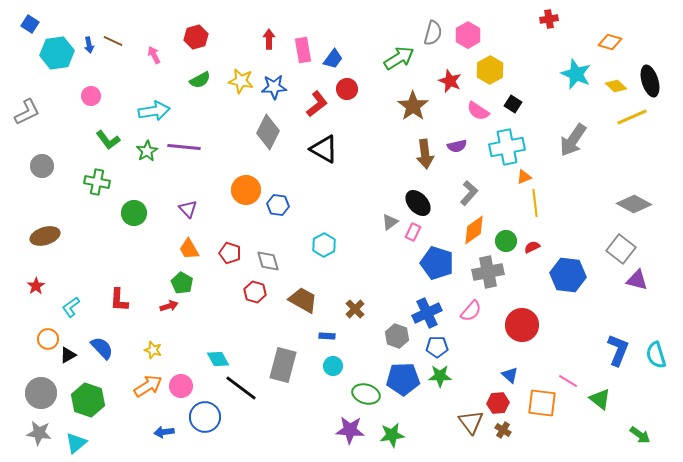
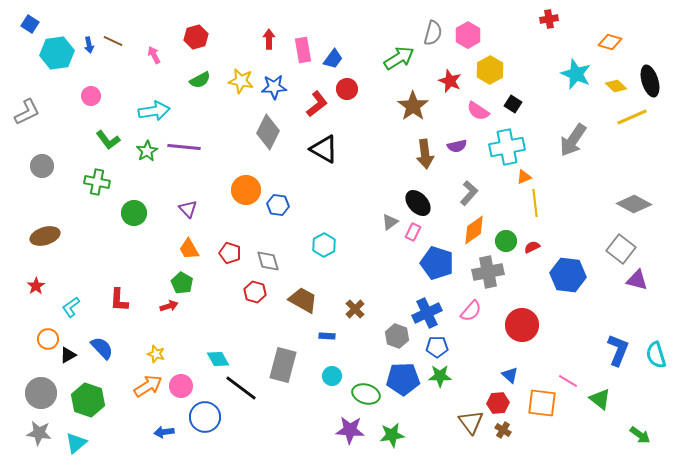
yellow star at (153, 350): moved 3 px right, 4 px down
cyan circle at (333, 366): moved 1 px left, 10 px down
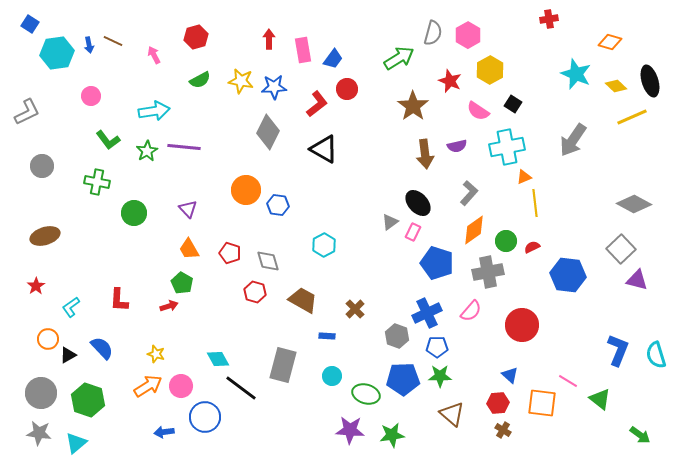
gray square at (621, 249): rotated 8 degrees clockwise
brown triangle at (471, 422): moved 19 px left, 8 px up; rotated 12 degrees counterclockwise
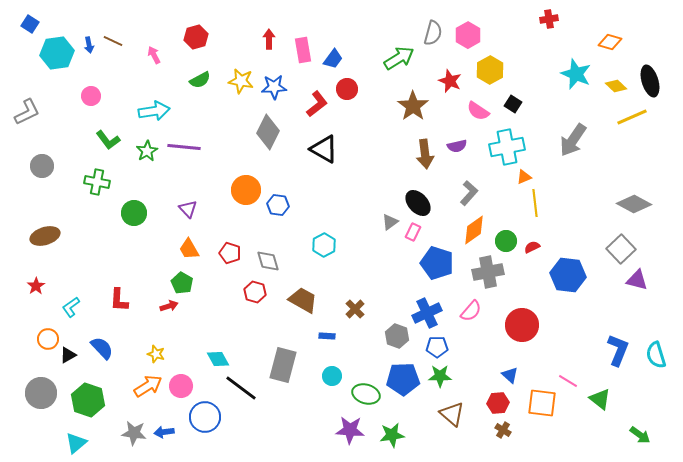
gray star at (39, 433): moved 95 px right
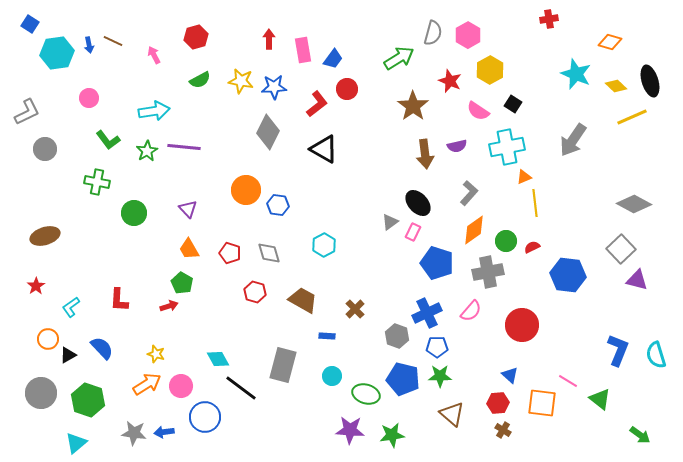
pink circle at (91, 96): moved 2 px left, 2 px down
gray circle at (42, 166): moved 3 px right, 17 px up
gray diamond at (268, 261): moved 1 px right, 8 px up
blue pentagon at (403, 379): rotated 16 degrees clockwise
orange arrow at (148, 386): moved 1 px left, 2 px up
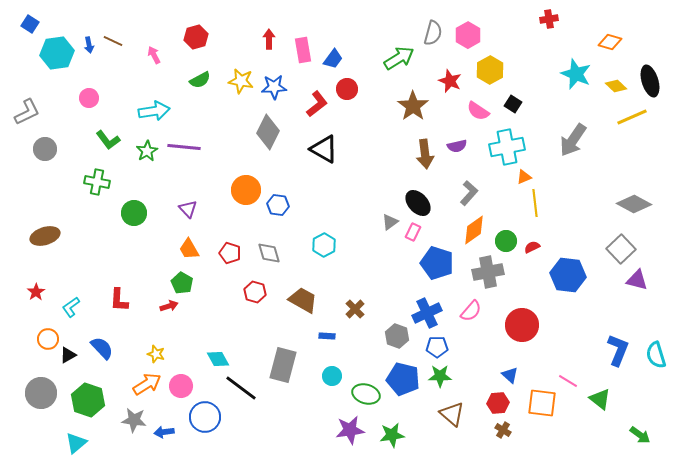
red star at (36, 286): moved 6 px down
purple star at (350, 430): rotated 12 degrees counterclockwise
gray star at (134, 433): moved 13 px up
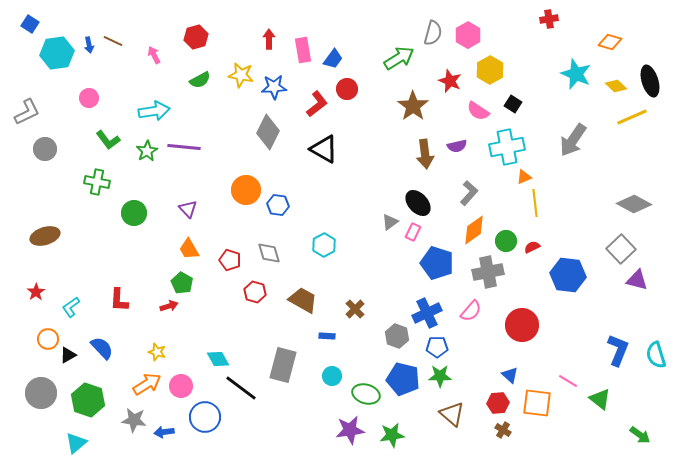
yellow star at (241, 81): moved 6 px up
red pentagon at (230, 253): moved 7 px down
yellow star at (156, 354): moved 1 px right, 2 px up
orange square at (542, 403): moved 5 px left
